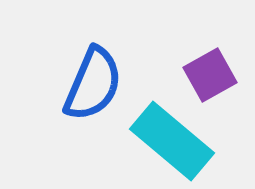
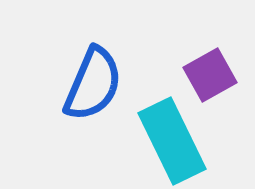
cyan rectangle: rotated 24 degrees clockwise
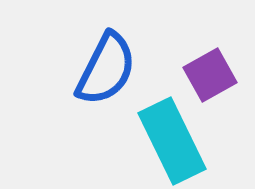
blue semicircle: moved 13 px right, 15 px up; rotated 4 degrees clockwise
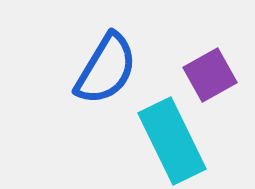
blue semicircle: rotated 4 degrees clockwise
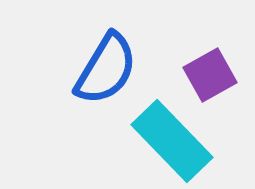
cyan rectangle: rotated 18 degrees counterclockwise
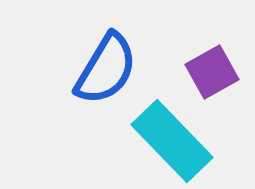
purple square: moved 2 px right, 3 px up
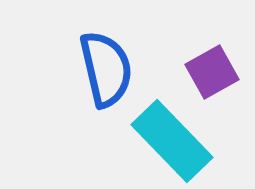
blue semicircle: rotated 44 degrees counterclockwise
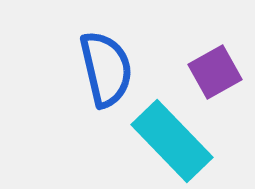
purple square: moved 3 px right
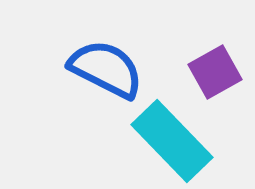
blue semicircle: rotated 50 degrees counterclockwise
